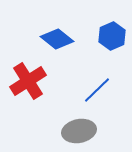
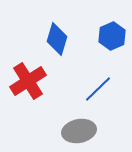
blue diamond: rotated 68 degrees clockwise
blue line: moved 1 px right, 1 px up
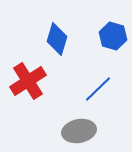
blue hexagon: moved 1 px right; rotated 20 degrees counterclockwise
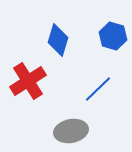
blue diamond: moved 1 px right, 1 px down
gray ellipse: moved 8 px left
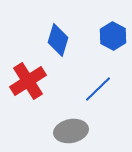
blue hexagon: rotated 12 degrees clockwise
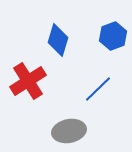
blue hexagon: rotated 12 degrees clockwise
gray ellipse: moved 2 px left
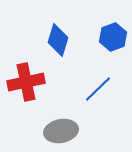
blue hexagon: moved 1 px down
red cross: moved 2 px left, 1 px down; rotated 21 degrees clockwise
gray ellipse: moved 8 px left
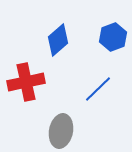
blue diamond: rotated 32 degrees clockwise
gray ellipse: rotated 68 degrees counterclockwise
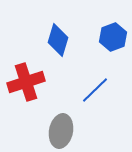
blue diamond: rotated 32 degrees counterclockwise
red cross: rotated 6 degrees counterclockwise
blue line: moved 3 px left, 1 px down
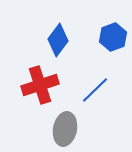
blue diamond: rotated 20 degrees clockwise
red cross: moved 14 px right, 3 px down
gray ellipse: moved 4 px right, 2 px up
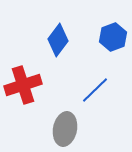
red cross: moved 17 px left
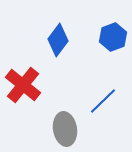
red cross: rotated 33 degrees counterclockwise
blue line: moved 8 px right, 11 px down
gray ellipse: rotated 20 degrees counterclockwise
